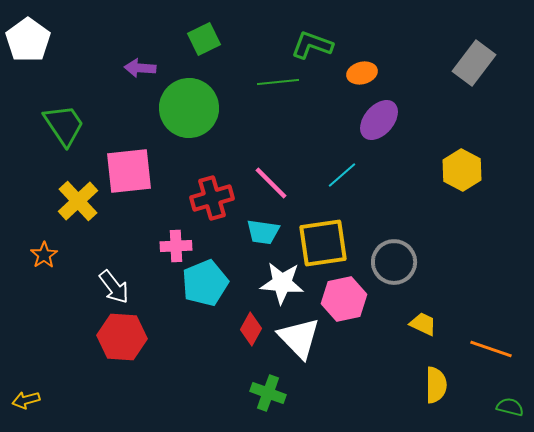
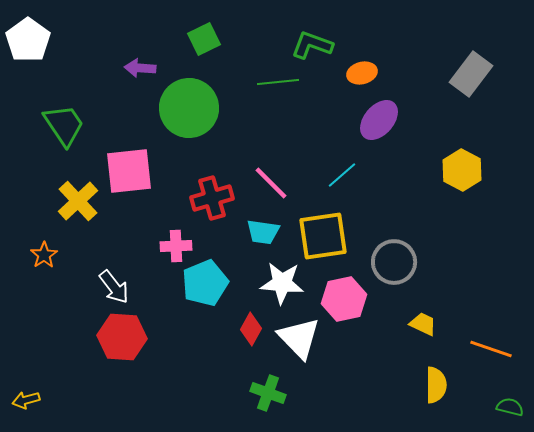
gray rectangle: moved 3 px left, 11 px down
yellow square: moved 7 px up
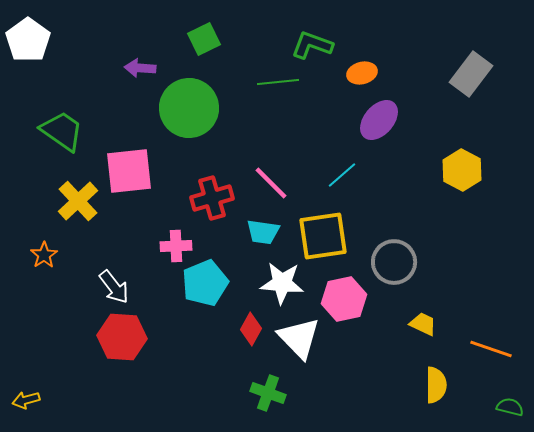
green trapezoid: moved 2 px left, 6 px down; rotated 21 degrees counterclockwise
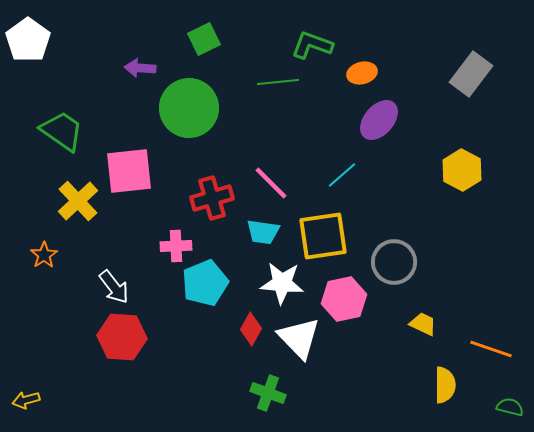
yellow semicircle: moved 9 px right
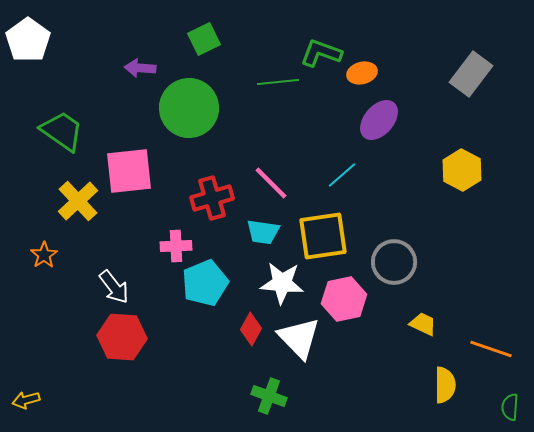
green L-shape: moved 9 px right, 8 px down
green cross: moved 1 px right, 3 px down
green semicircle: rotated 100 degrees counterclockwise
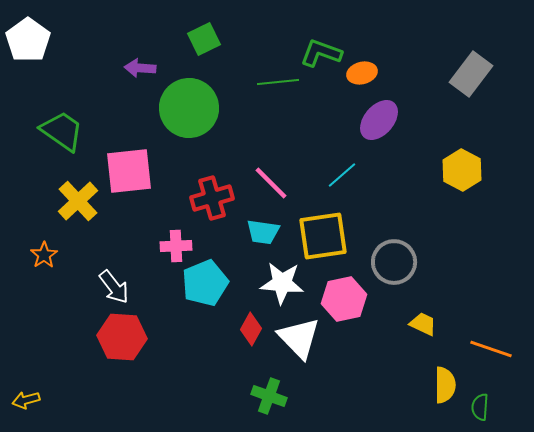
green semicircle: moved 30 px left
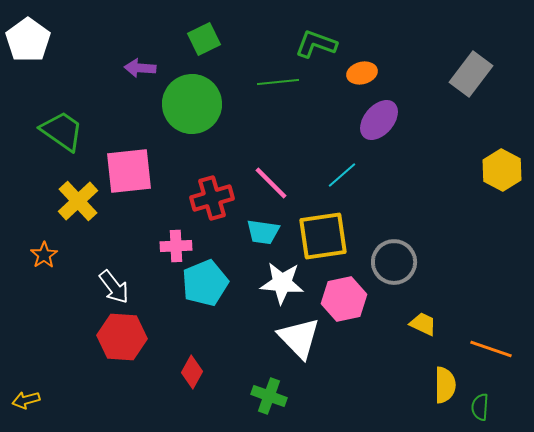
green L-shape: moved 5 px left, 9 px up
green circle: moved 3 px right, 4 px up
yellow hexagon: moved 40 px right
red diamond: moved 59 px left, 43 px down
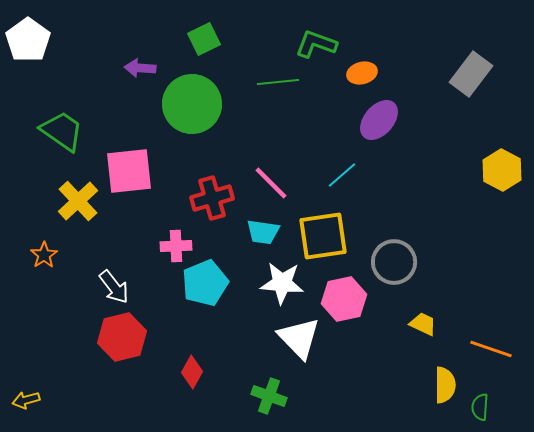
red hexagon: rotated 18 degrees counterclockwise
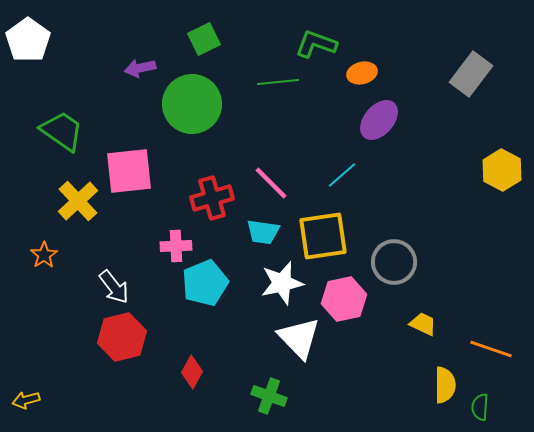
purple arrow: rotated 16 degrees counterclockwise
white star: rotated 18 degrees counterclockwise
